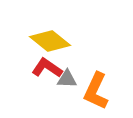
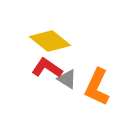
gray triangle: rotated 30 degrees clockwise
orange L-shape: moved 1 px right, 4 px up
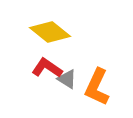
yellow diamond: moved 9 px up
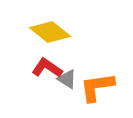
orange L-shape: rotated 57 degrees clockwise
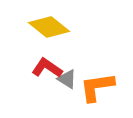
yellow diamond: moved 1 px left, 5 px up
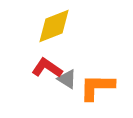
yellow diamond: moved 5 px right, 1 px up; rotated 60 degrees counterclockwise
orange L-shape: rotated 9 degrees clockwise
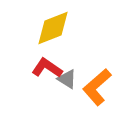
yellow diamond: moved 1 px left, 2 px down
orange L-shape: rotated 42 degrees counterclockwise
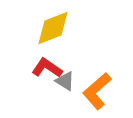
gray triangle: moved 2 px left, 2 px down
orange L-shape: moved 4 px down
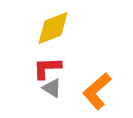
red L-shape: rotated 36 degrees counterclockwise
gray triangle: moved 13 px left, 7 px down
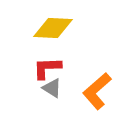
yellow diamond: rotated 24 degrees clockwise
